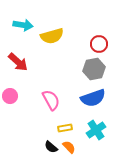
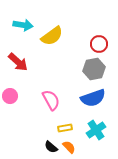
yellow semicircle: rotated 20 degrees counterclockwise
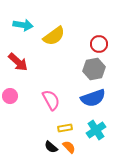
yellow semicircle: moved 2 px right
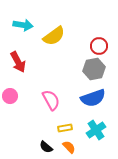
red circle: moved 2 px down
red arrow: rotated 20 degrees clockwise
black semicircle: moved 5 px left
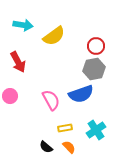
red circle: moved 3 px left
blue semicircle: moved 12 px left, 4 px up
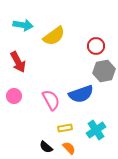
gray hexagon: moved 10 px right, 2 px down
pink circle: moved 4 px right
orange semicircle: moved 1 px down
